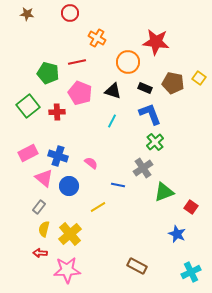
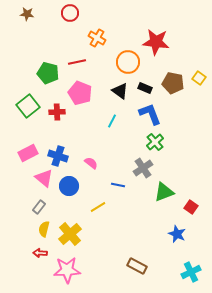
black triangle: moved 7 px right; rotated 18 degrees clockwise
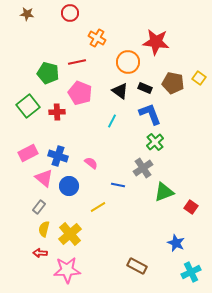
blue star: moved 1 px left, 9 px down
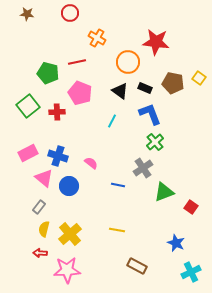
yellow line: moved 19 px right, 23 px down; rotated 42 degrees clockwise
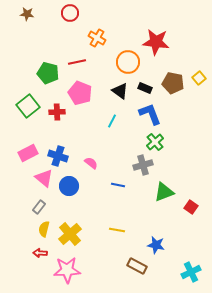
yellow square: rotated 16 degrees clockwise
gray cross: moved 3 px up; rotated 18 degrees clockwise
blue star: moved 20 px left, 2 px down; rotated 12 degrees counterclockwise
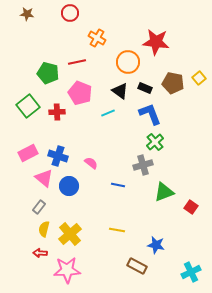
cyan line: moved 4 px left, 8 px up; rotated 40 degrees clockwise
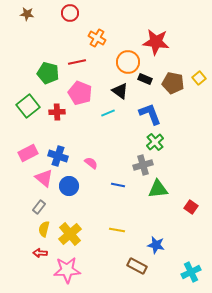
black rectangle: moved 9 px up
green triangle: moved 6 px left, 3 px up; rotated 15 degrees clockwise
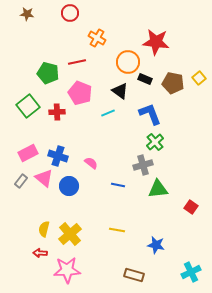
gray rectangle: moved 18 px left, 26 px up
brown rectangle: moved 3 px left, 9 px down; rotated 12 degrees counterclockwise
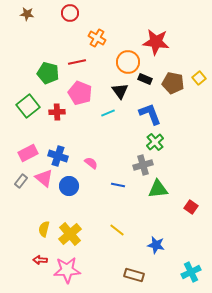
black triangle: rotated 18 degrees clockwise
yellow line: rotated 28 degrees clockwise
red arrow: moved 7 px down
